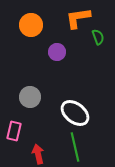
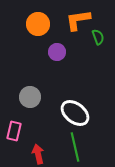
orange L-shape: moved 2 px down
orange circle: moved 7 px right, 1 px up
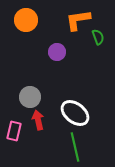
orange circle: moved 12 px left, 4 px up
red arrow: moved 34 px up
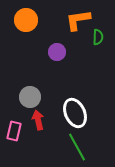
green semicircle: rotated 21 degrees clockwise
white ellipse: rotated 28 degrees clockwise
green line: moved 2 px right; rotated 16 degrees counterclockwise
